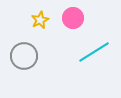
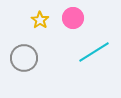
yellow star: rotated 12 degrees counterclockwise
gray circle: moved 2 px down
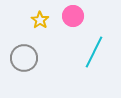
pink circle: moved 2 px up
cyan line: rotated 32 degrees counterclockwise
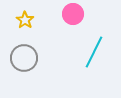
pink circle: moved 2 px up
yellow star: moved 15 px left
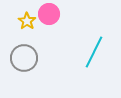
pink circle: moved 24 px left
yellow star: moved 2 px right, 1 px down
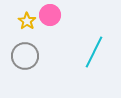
pink circle: moved 1 px right, 1 px down
gray circle: moved 1 px right, 2 px up
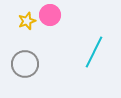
yellow star: rotated 18 degrees clockwise
gray circle: moved 8 px down
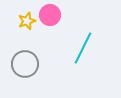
cyan line: moved 11 px left, 4 px up
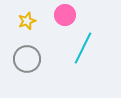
pink circle: moved 15 px right
gray circle: moved 2 px right, 5 px up
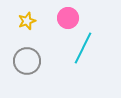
pink circle: moved 3 px right, 3 px down
gray circle: moved 2 px down
